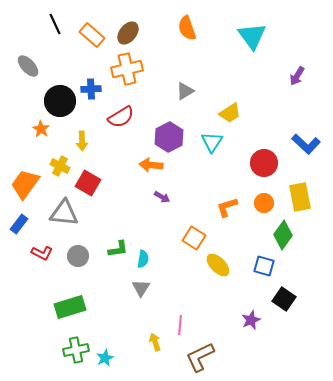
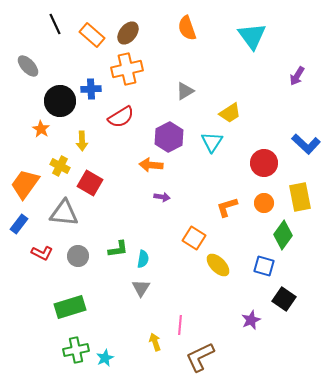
red square at (88, 183): moved 2 px right
purple arrow at (162, 197): rotated 21 degrees counterclockwise
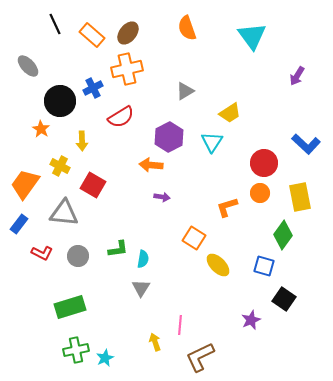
blue cross at (91, 89): moved 2 px right, 1 px up; rotated 24 degrees counterclockwise
red square at (90, 183): moved 3 px right, 2 px down
orange circle at (264, 203): moved 4 px left, 10 px up
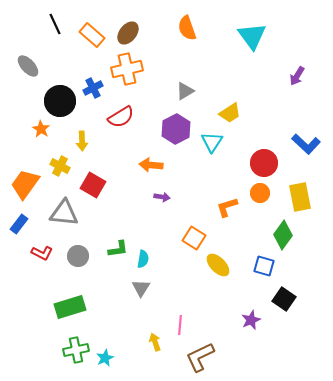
purple hexagon at (169, 137): moved 7 px right, 8 px up
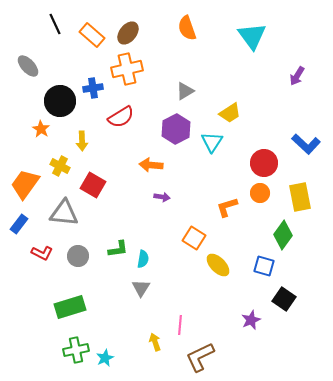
blue cross at (93, 88): rotated 18 degrees clockwise
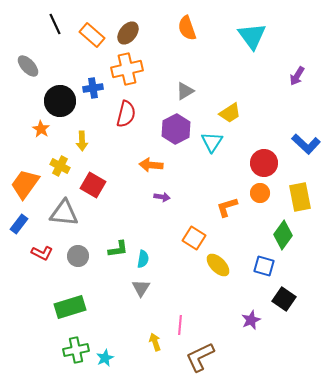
red semicircle at (121, 117): moved 5 px right, 3 px up; rotated 44 degrees counterclockwise
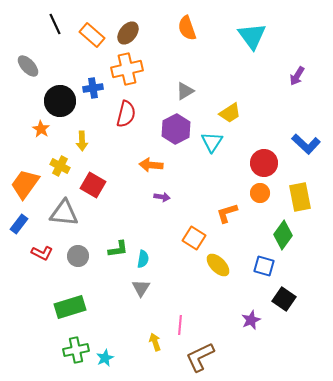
orange L-shape at (227, 207): moved 6 px down
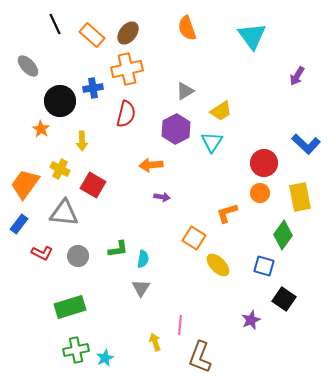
yellow trapezoid at (230, 113): moved 9 px left, 2 px up
orange arrow at (151, 165): rotated 10 degrees counterclockwise
yellow cross at (60, 166): moved 3 px down
brown L-shape at (200, 357): rotated 44 degrees counterclockwise
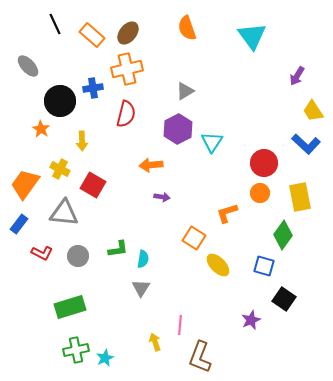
yellow trapezoid at (221, 111): moved 92 px right; rotated 90 degrees clockwise
purple hexagon at (176, 129): moved 2 px right
